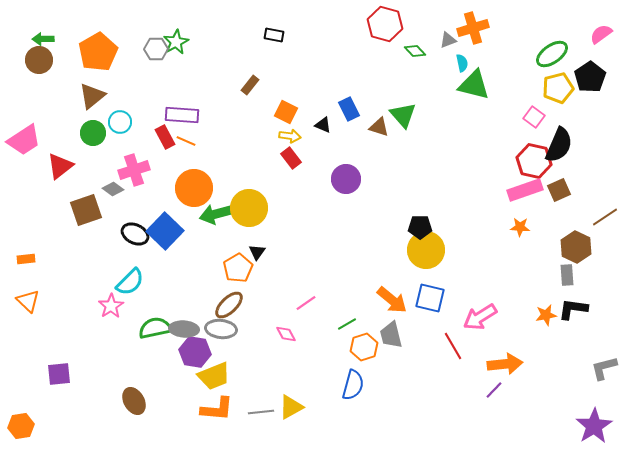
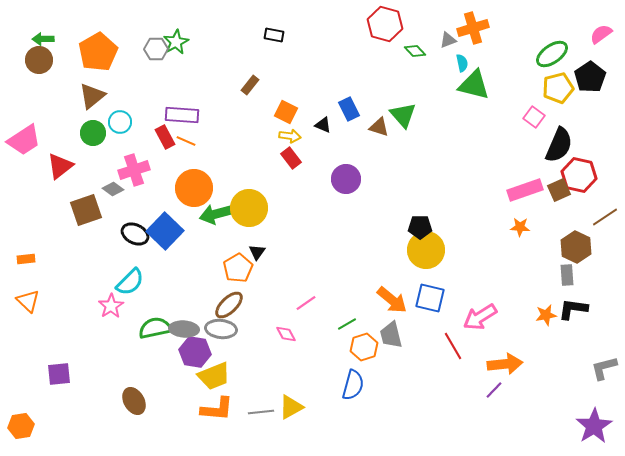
red hexagon at (534, 161): moved 45 px right, 14 px down
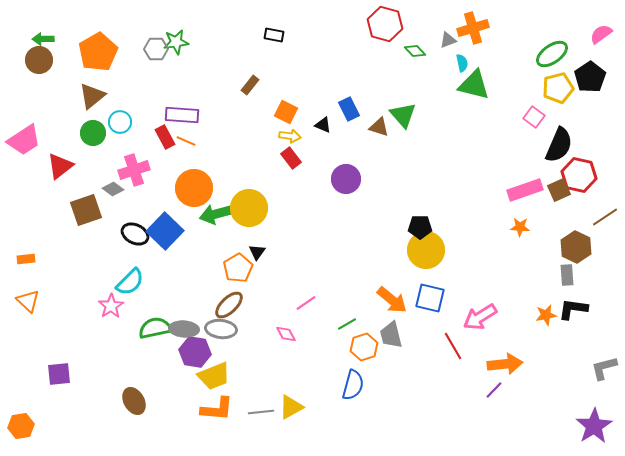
green star at (176, 42): rotated 20 degrees clockwise
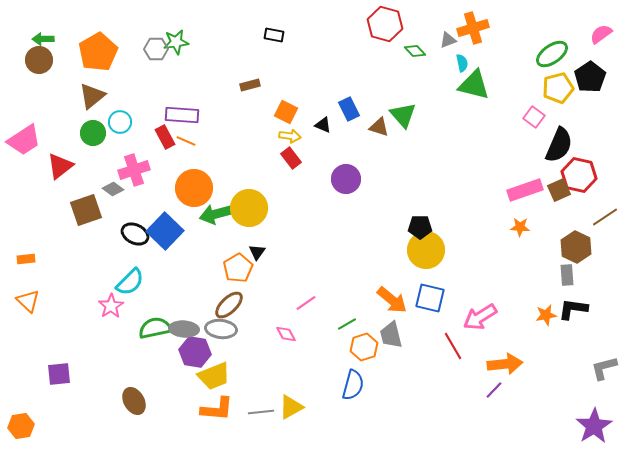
brown rectangle at (250, 85): rotated 36 degrees clockwise
